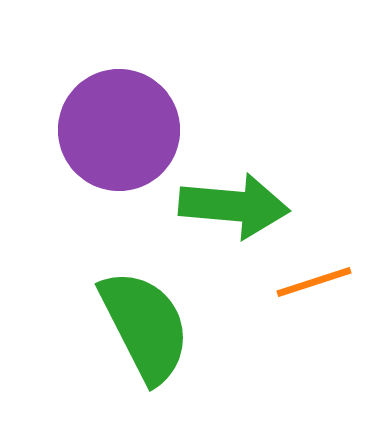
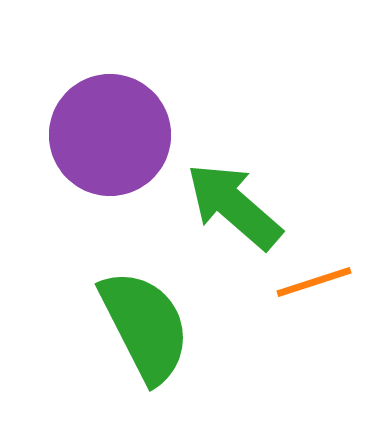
purple circle: moved 9 px left, 5 px down
green arrow: rotated 144 degrees counterclockwise
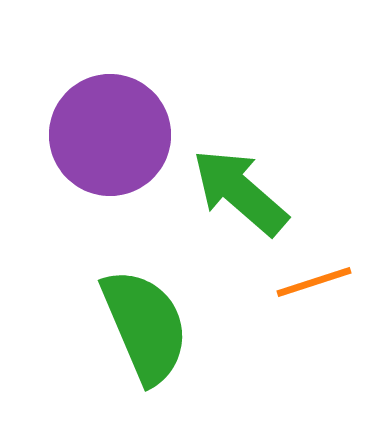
green arrow: moved 6 px right, 14 px up
green semicircle: rotated 4 degrees clockwise
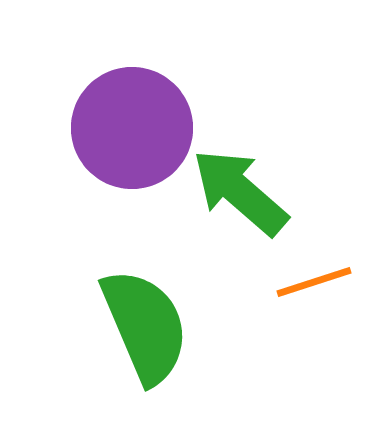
purple circle: moved 22 px right, 7 px up
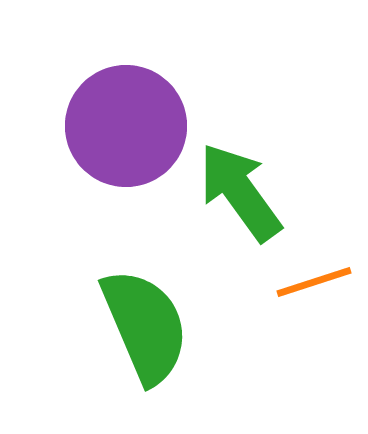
purple circle: moved 6 px left, 2 px up
green arrow: rotated 13 degrees clockwise
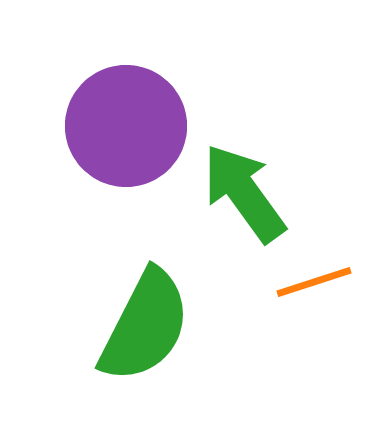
green arrow: moved 4 px right, 1 px down
green semicircle: rotated 50 degrees clockwise
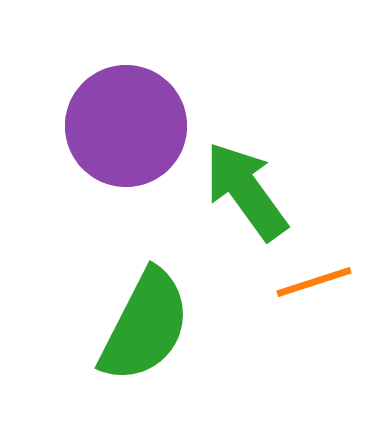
green arrow: moved 2 px right, 2 px up
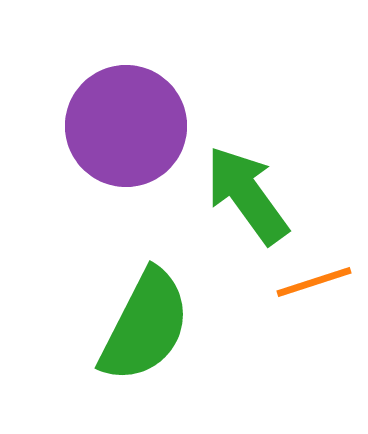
green arrow: moved 1 px right, 4 px down
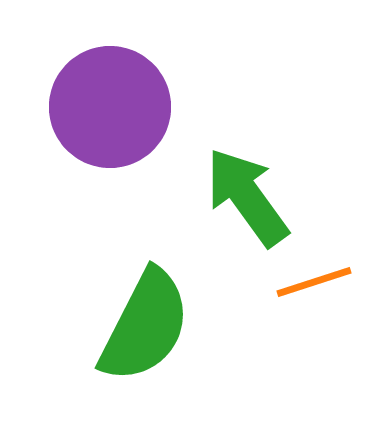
purple circle: moved 16 px left, 19 px up
green arrow: moved 2 px down
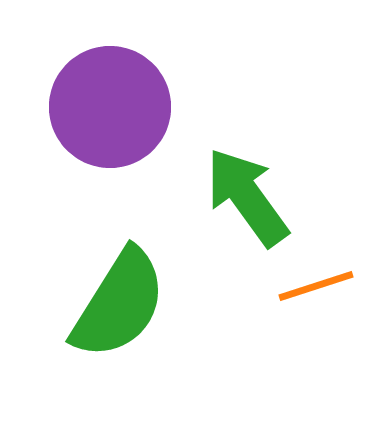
orange line: moved 2 px right, 4 px down
green semicircle: moved 26 px left, 22 px up; rotated 5 degrees clockwise
